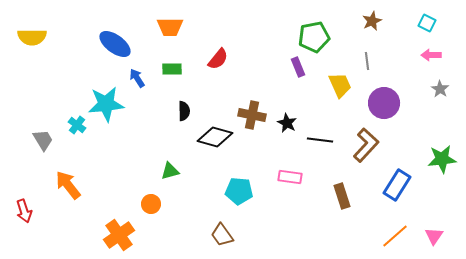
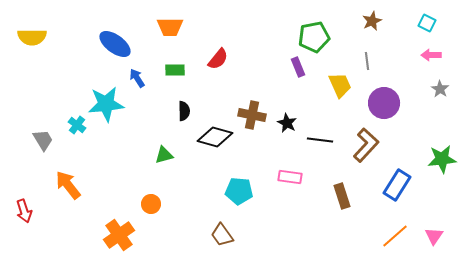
green rectangle: moved 3 px right, 1 px down
green triangle: moved 6 px left, 16 px up
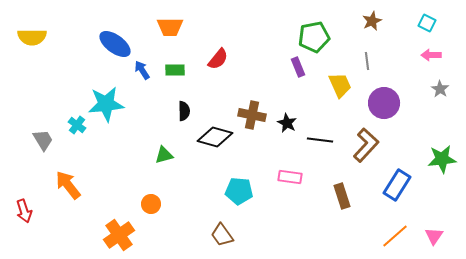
blue arrow: moved 5 px right, 8 px up
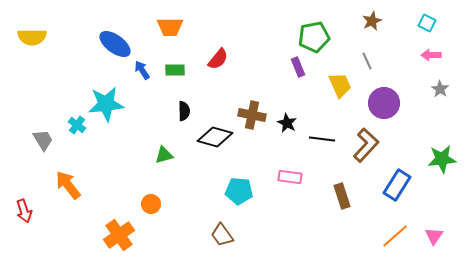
gray line: rotated 18 degrees counterclockwise
black line: moved 2 px right, 1 px up
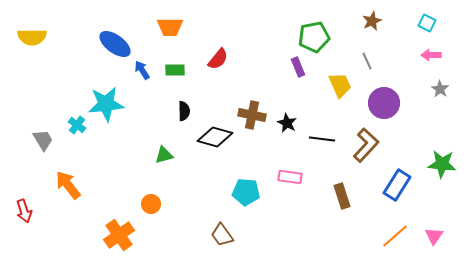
green star: moved 5 px down; rotated 12 degrees clockwise
cyan pentagon: moved 7 px right, 1 px down
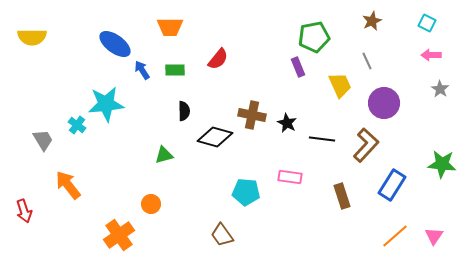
blue rectangle: moved 5 px left
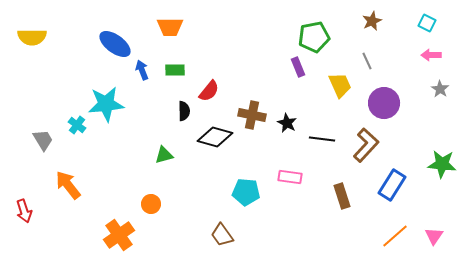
red semicircle: moved 9 px left, 32 px down
blue arrow: rotated 12 degrees clockwise
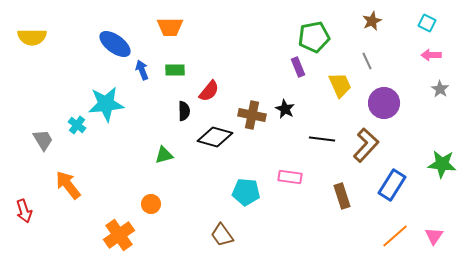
black star: moved 2 px left, 14 px up
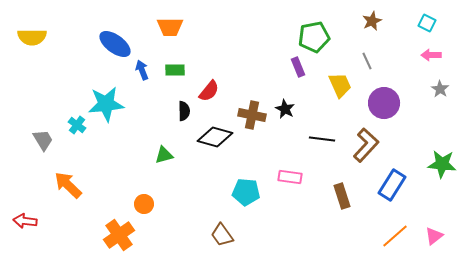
orange arrow: rotated 8 degrees counterclockwise
orange circle: moved 7 px left
red arrow: moved 1 px right, 10 px down; rotated 115 degrees clockwise
pink triangle: rotated 18 degrees clockwise
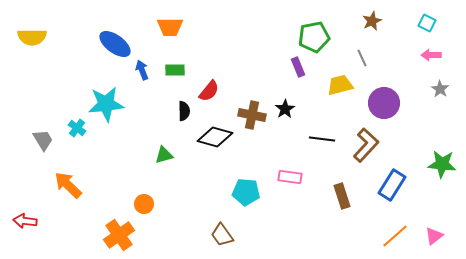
gray line: moved 5 px left, 3 px up
yellow trapezoid: rotated 80 degrees counterclockwise
black star: rotated 12 degrees clockwise
cyan cross: moved 3 px down
